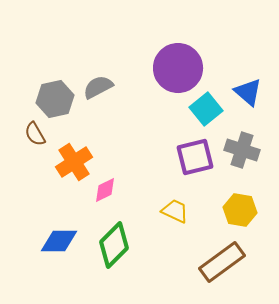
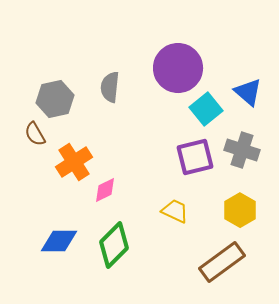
gray semicircle: moved 12 px right; rotated 56 degrees counterclockwise
yellow hexagon: rotated 20 degrees clockwise
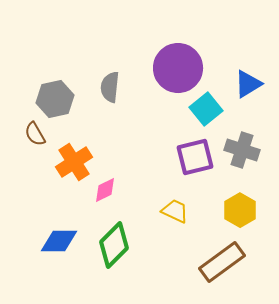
blue triangle: moved 8 px up; rotated 48 degrees clockwise
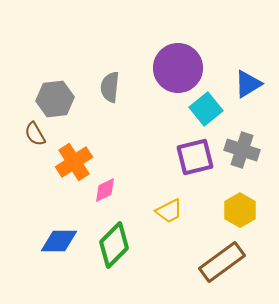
gray hexagon: rotated 6 degrees clockwise
yellow trapezoid: moved 6 px left; rotated 128 degrees clockwise
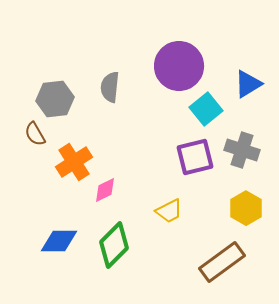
purple circle: moved 1 px right, 2 px up
yellow hexagon: moved 6 px right, 2 px up
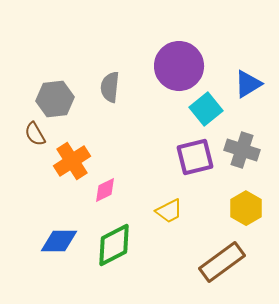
orange cross: moved 2 px left, 1 px up
green diamond: rotated 18 degrees clockwise
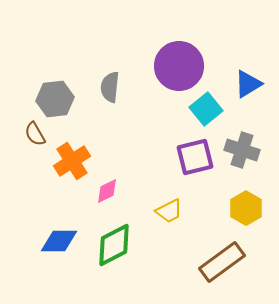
pink diamond: moved 2 px right, 1 px down
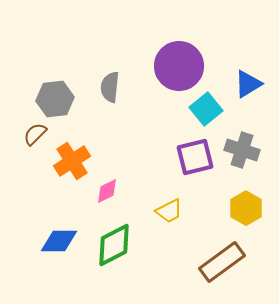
brown semicircle: rotated 75 degrees clockwise
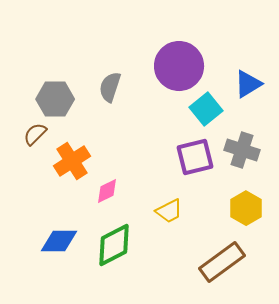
gray semicircle: rotated 12 degrees clockwise
gray hexagon: rotated 6 degrees clockwise
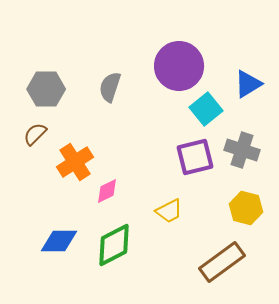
gray hexagon: moved 9 px left, 10 px up
orange cross: moved 3 px right, 1 px down
yellow hexagon: rotated 16 degrees counterclockwise
